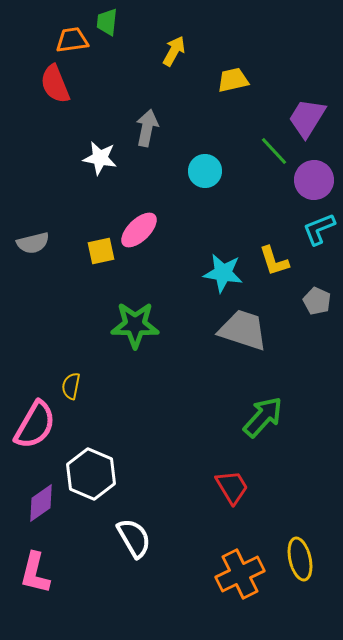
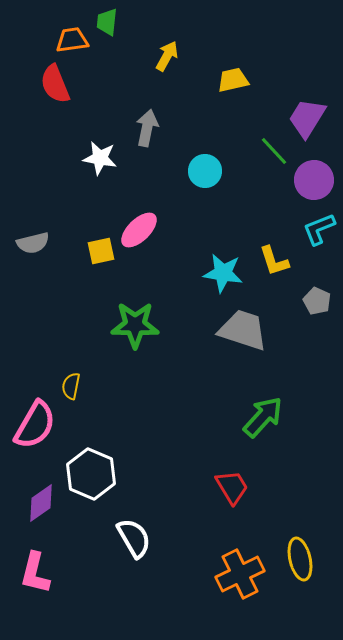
yellow arrow: moved 7 px left, 5 px down
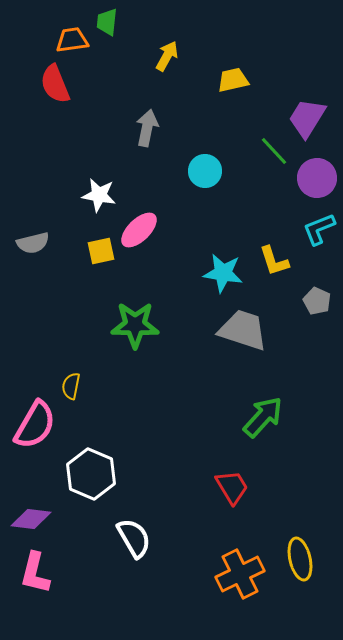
white star: moved 1 px left, 37 px down
purple circle: moved 3 px right, 2 px up
purple diamond: moved 10 px left, 16 px down; rotated 42 degrees clockwise
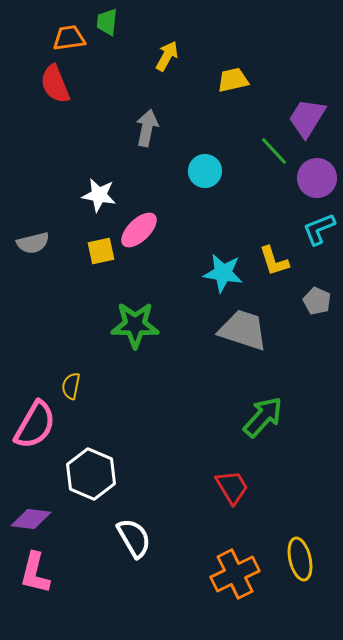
orange trapezoid: moved 3 px left, 2 px up
orange cross: moved 5 px left
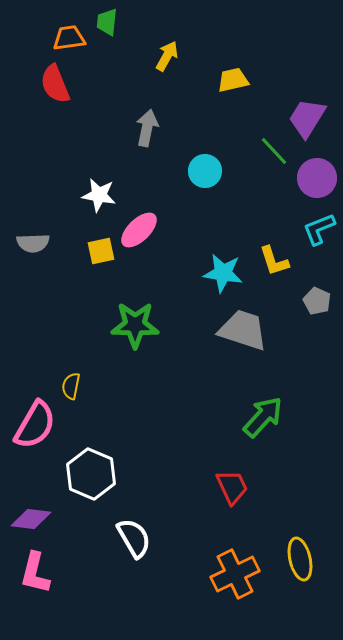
gray semicircle: rotated 12 degrees clockwise
red trapezoid: rotated 6 degrees clockwise
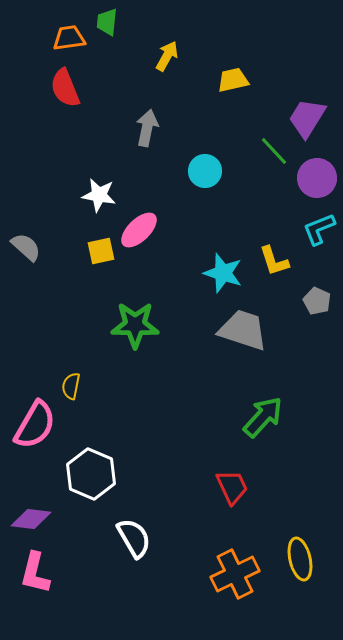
red semicircle: moved 10 px right, 4 px down
gray semicircle: moved 7 px left, 4 px down; rotated 136 degrees counterclockwise
cyan star: rotated 9 degrees clockwise
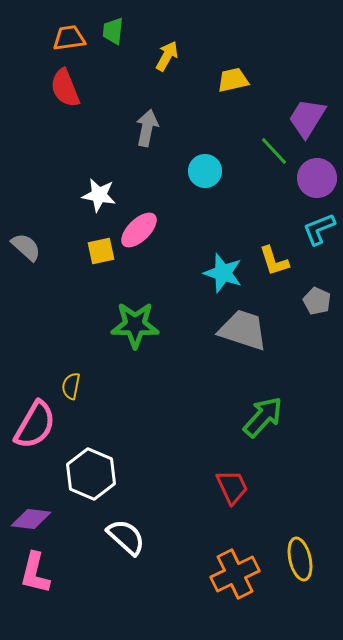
green trapezoid: moved 6 px right, 9 px down
white semicircle: moved 8 px left, 1 px up; rotated 18 degrees counterclockwise
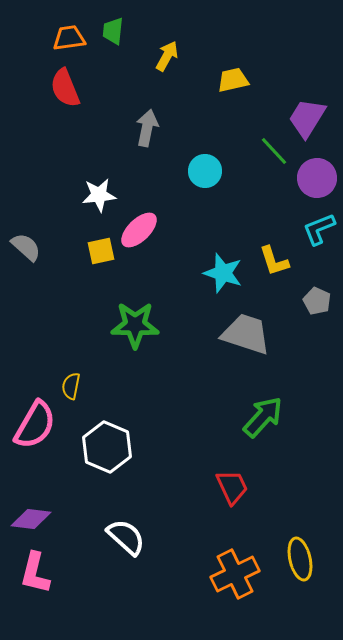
white star: rotated 16 degrees counterclockwise
gray trapezoid: moved 3 px right, 4 px down
white hexagon: moved 16 px right, 27 px up
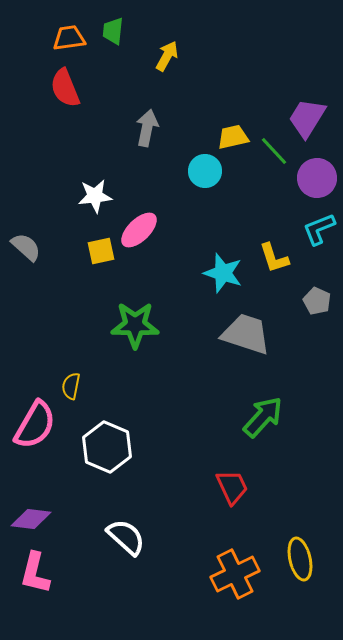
yellow trapezoid: moved 57 px down
white star: moved 4 px left, 1 px down
yellow L-shape: moved 3 px up
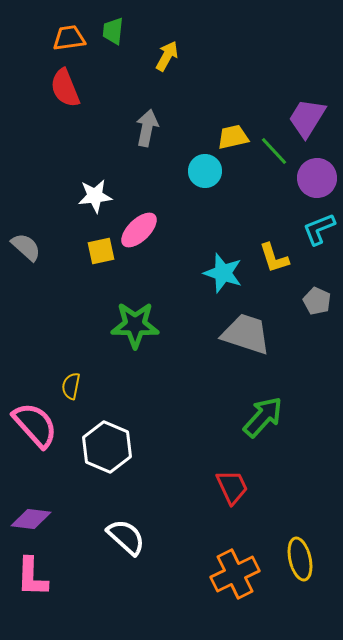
pink semicircle: rotated 72 degrees counterclockwise
pink L-shape: moved 3 px left, 4 px down; rotated 12 degrees counterclockwise
